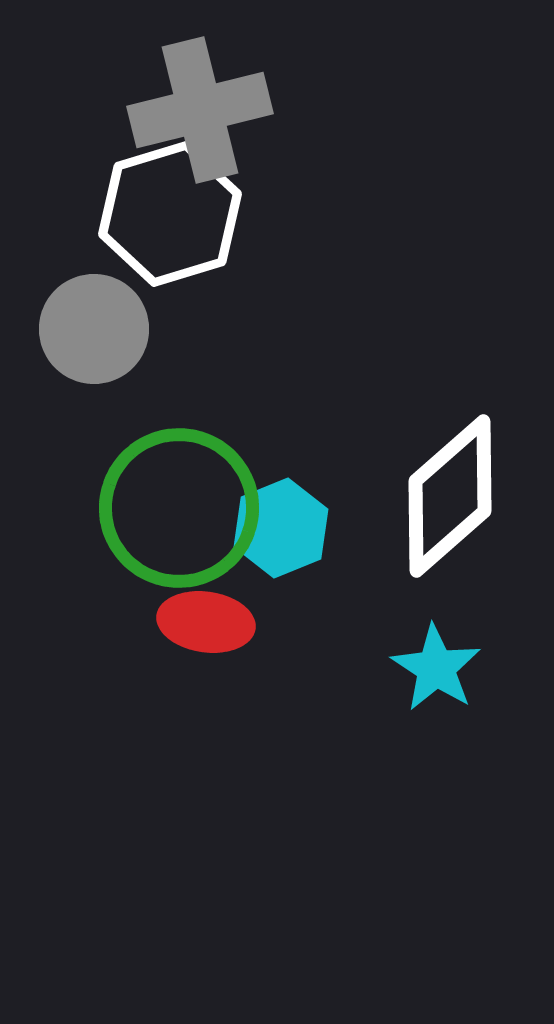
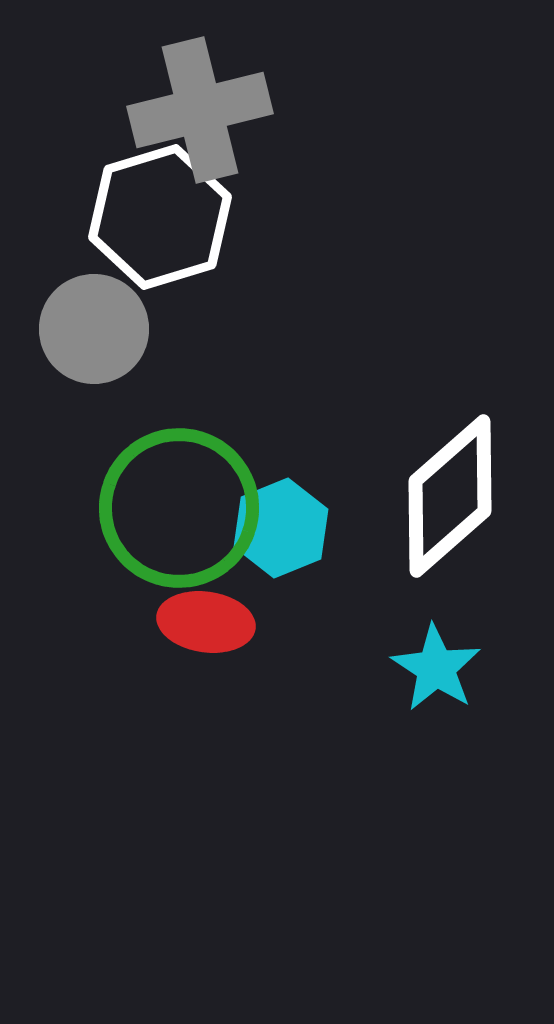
white hexagon: moved 10 px left, 3 px down
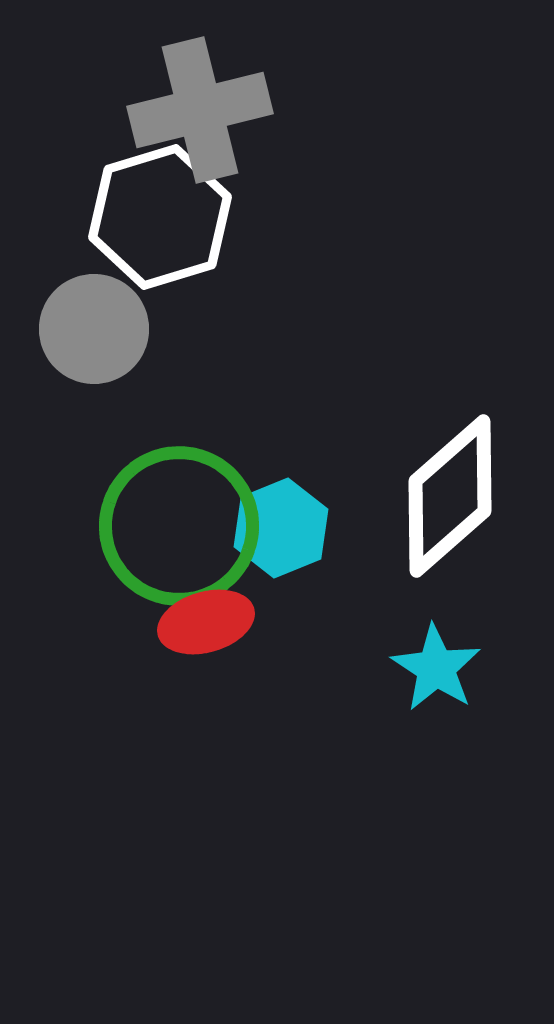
green circle: moved 18 px down
red ellipse: rotated 24 degrees counterclockwise
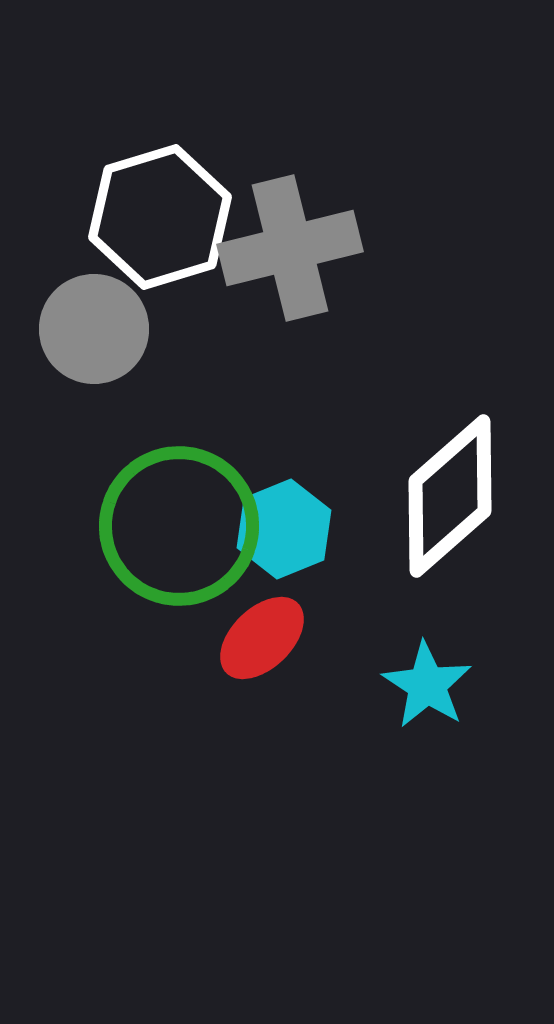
gray cross: moved 90 px right, 138 px down
cyan hexagon: moved 3 px right, 1 px down
red ellipse: moved 56 px right, 16 px down; rotated 28 degrees counterclockwise
cyan star: moved 9 px left, 17 px down
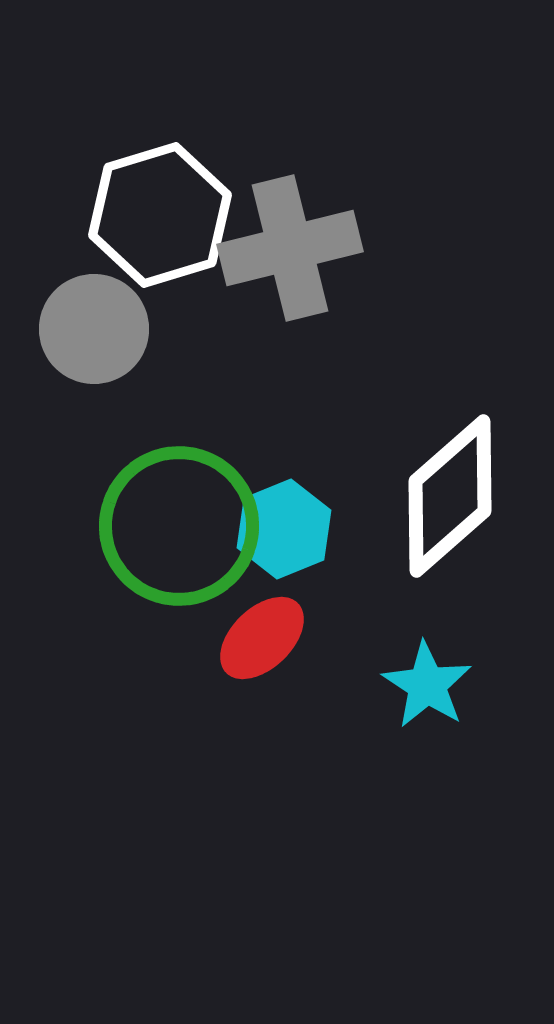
white hexagon: moved 2 px up
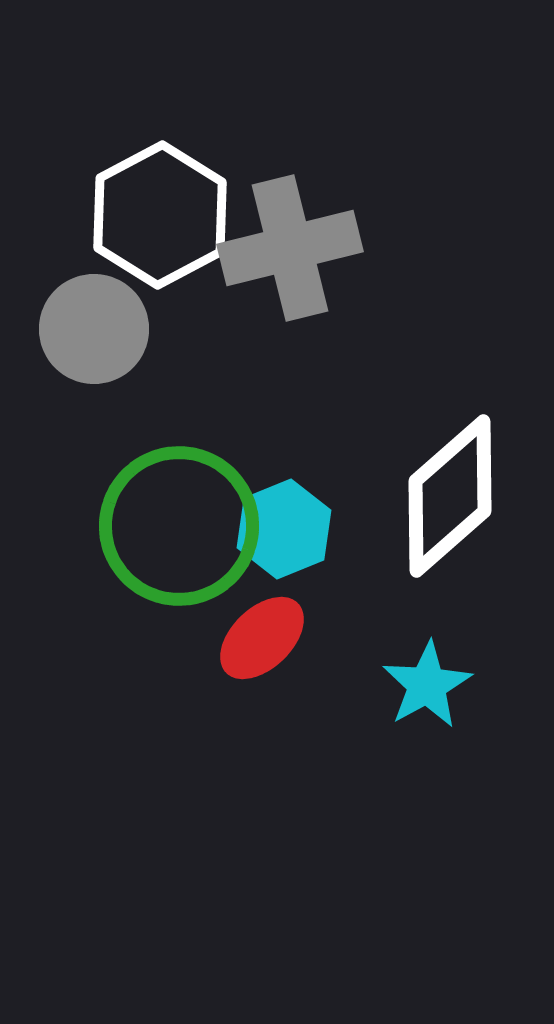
white hexagon: rotated 11 degrees counterclockwise
cyan star: rotated 10 degrees clockwise
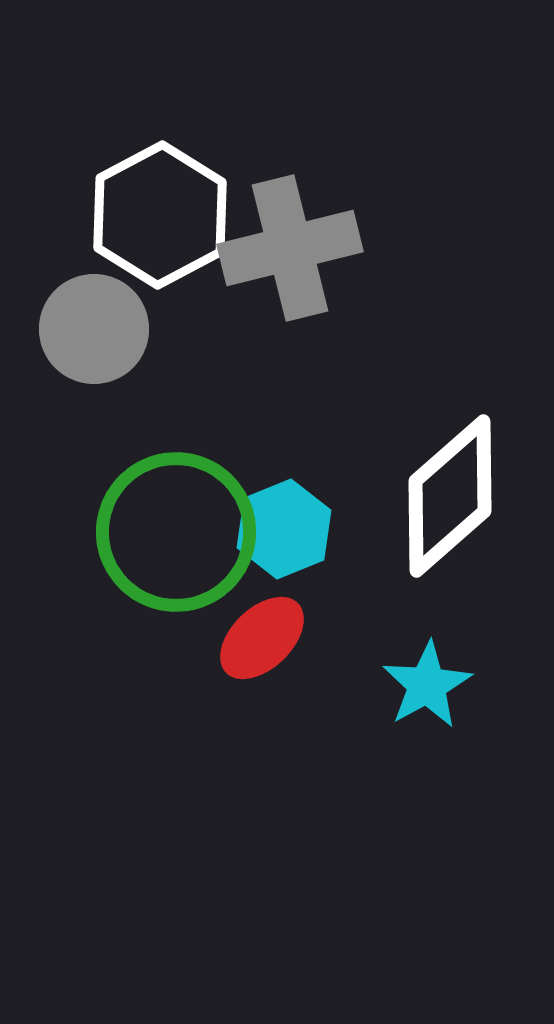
green circle: moved 3 px left, 6 px down
